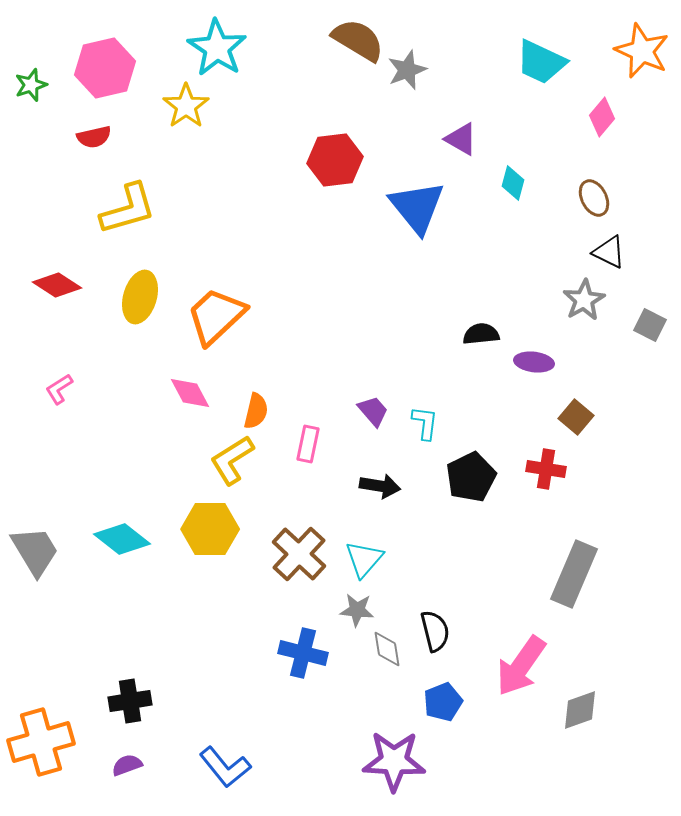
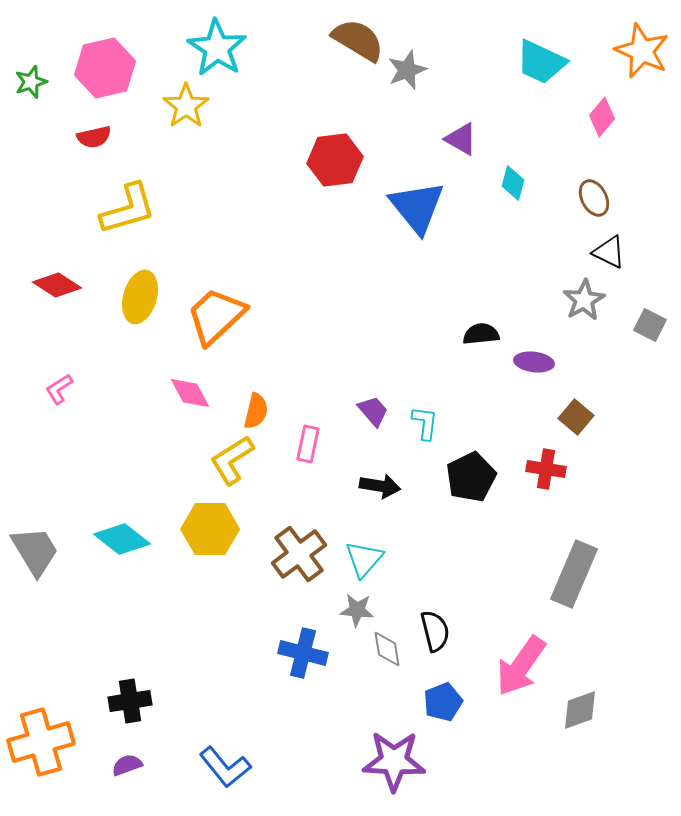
green star at (31, 85): moved 3 px up
brown cross at (299, 554): rotated 10 degrees clockwise
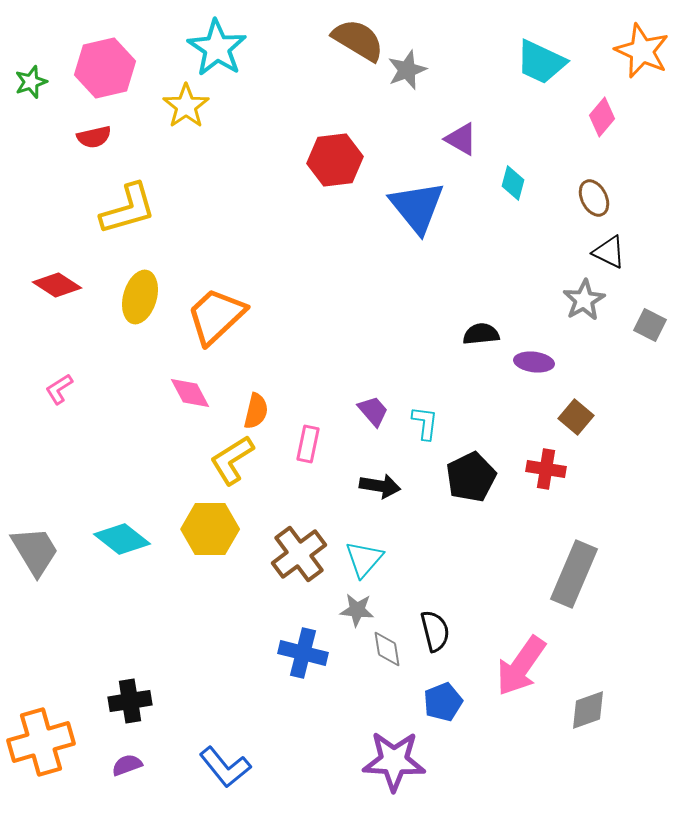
gray diamond at (580, 710): moved 8 px right
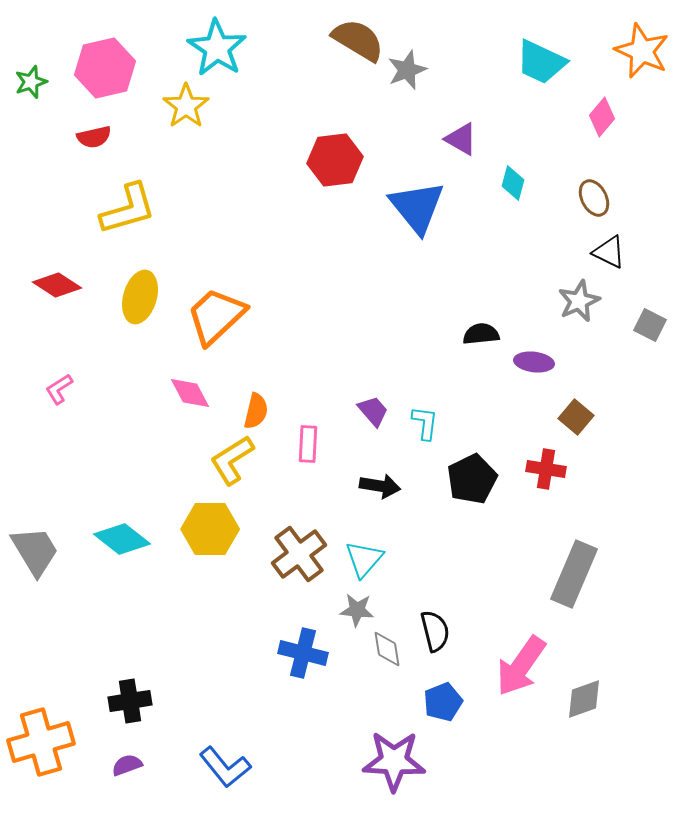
gray star at (584, 300): moved 5 px left, 1 px down; rotated 6 degrees clockwise
pink rectangle at (308, 444): rotated 9 degrees counterclockwise
black pentagon at (471, 477): moved 1 px right, 2 px down
gray diamond at (588, 710): moved 4 px left, 11 px up
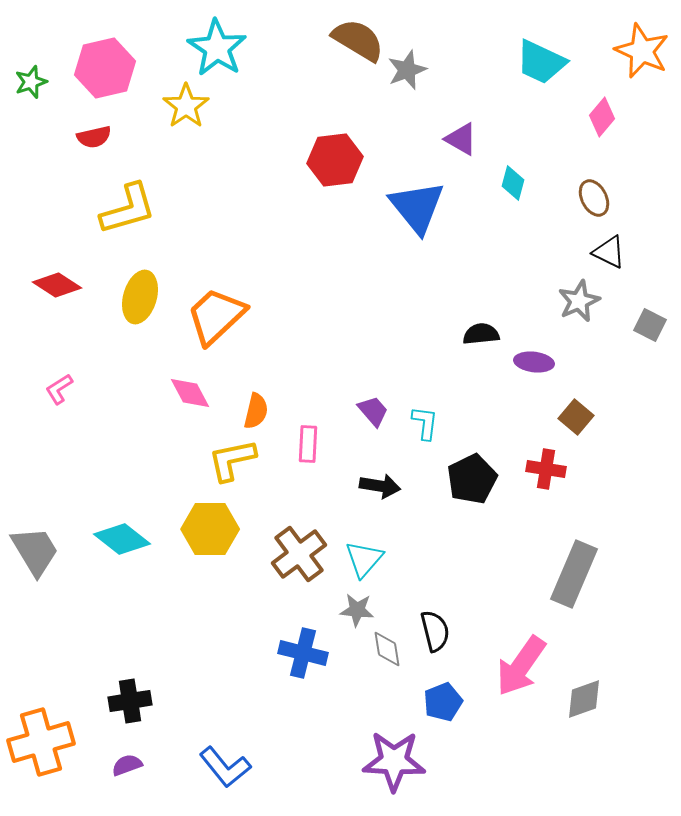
yellow L-shape at (232, 460): rotated 20 degrees clockwise
